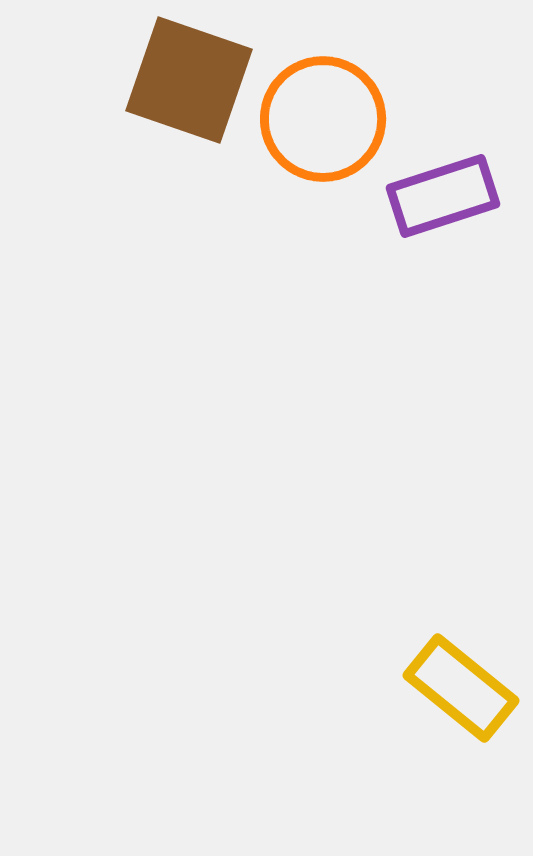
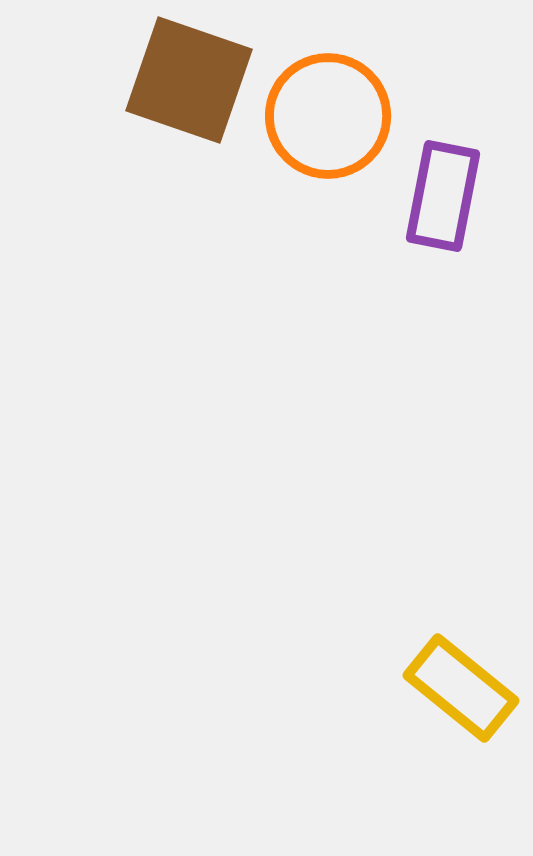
orange circle: moved 5 px right, 3 px up
purple rectangle: rotated 61 degrees counterclockwise
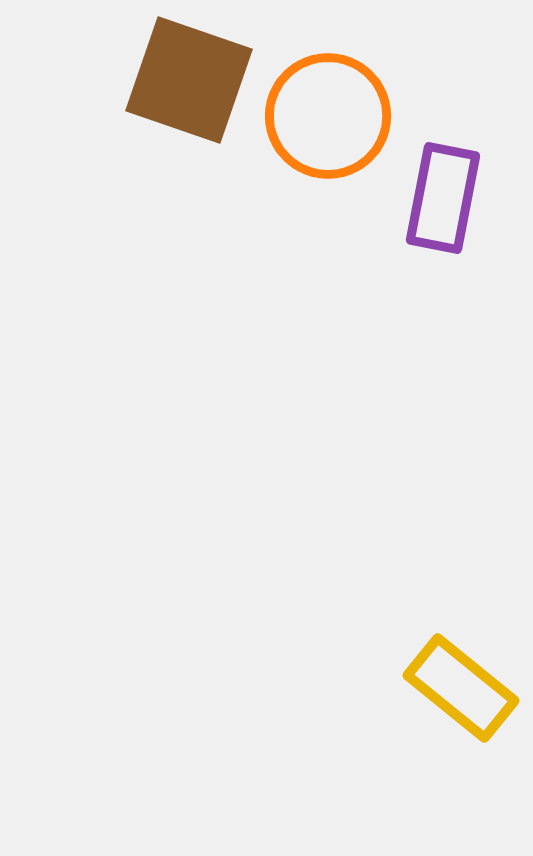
purple rectangle: moved 2 px down
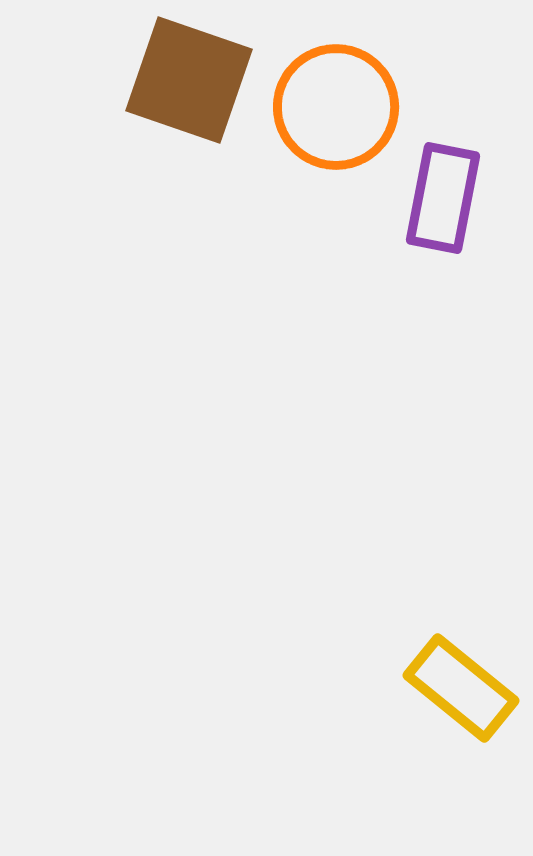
orange circle: moved 8 px right, 9 px up
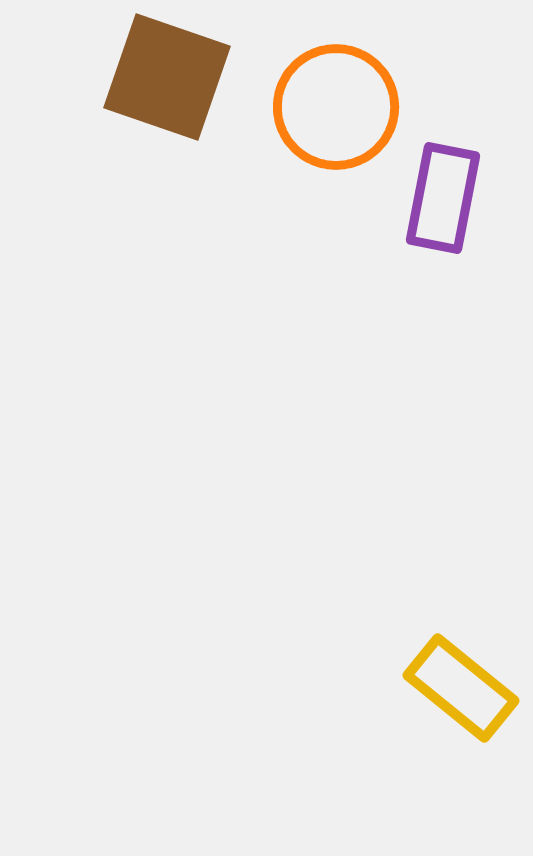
brown square: moved 22 px left, 3 px up
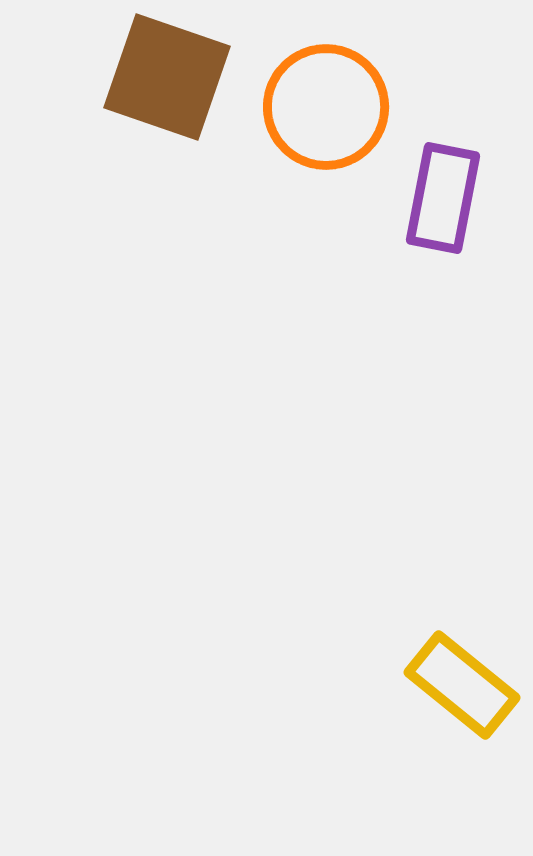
orange circle: moved 10 px left
yellow rectangle: moved 1 px right, 3 px up
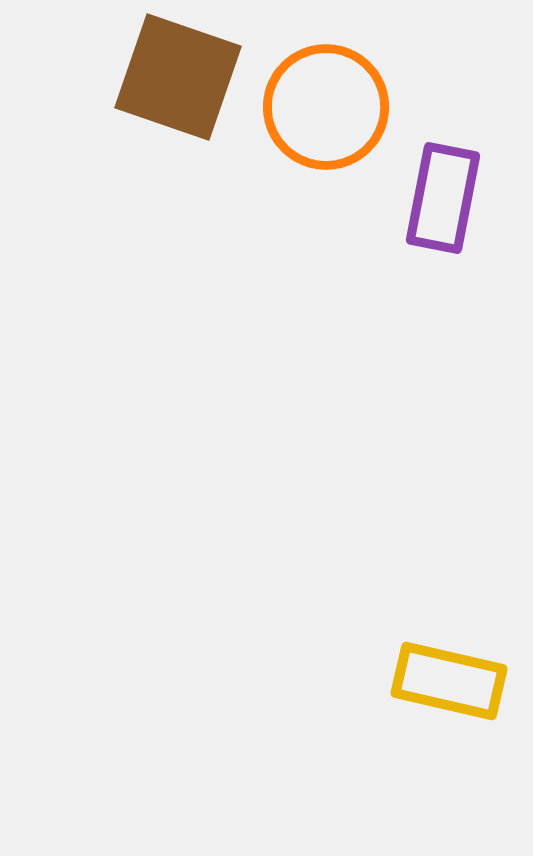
brown square: moved 11 px right
yellow rectangle: moved 13 px left, 4 px up; rotated 26 degrees counterclockwise
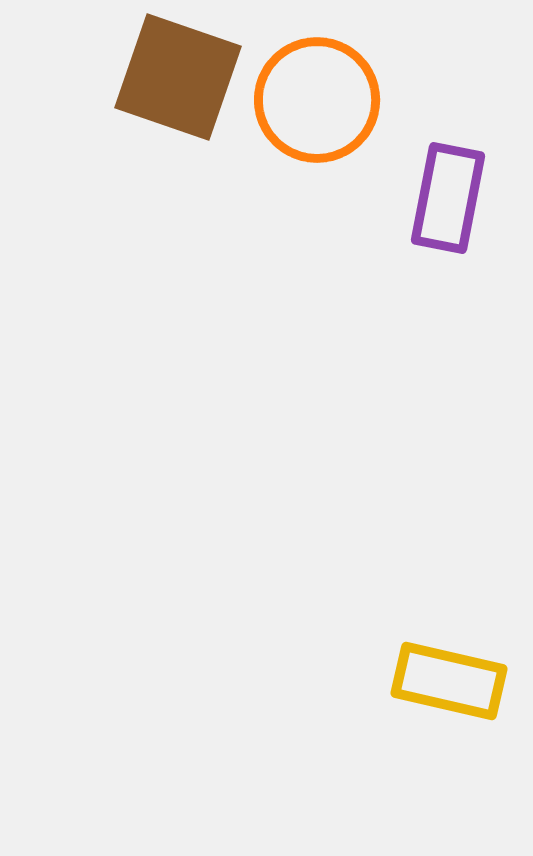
orange circle: moved 9 px left, 7 px up
purple rectangle: moved 5 px right
